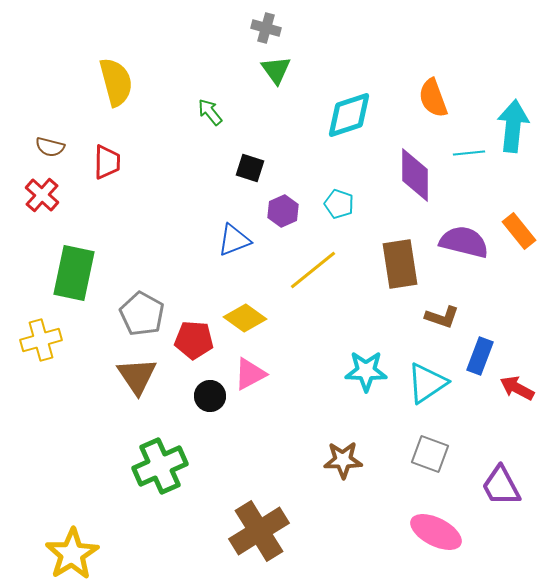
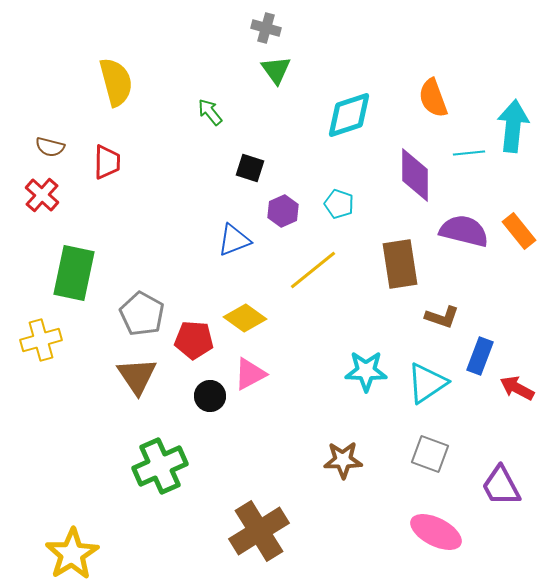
purple semicircle: moved 11 px up
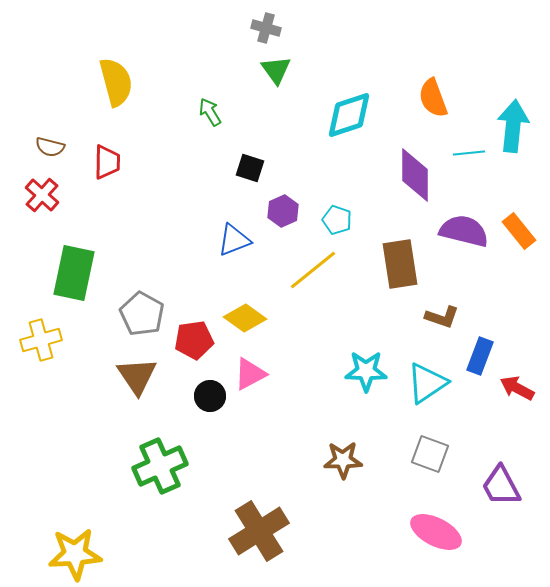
green arrow: rotated 8 degrees clockwise
cyan pentagon: moved 2 px left, 16 px down
red pentagon: rotated 12 degrees counterclockwise
yellow star: moved 3 px right; rotated 28 degrees clockwise
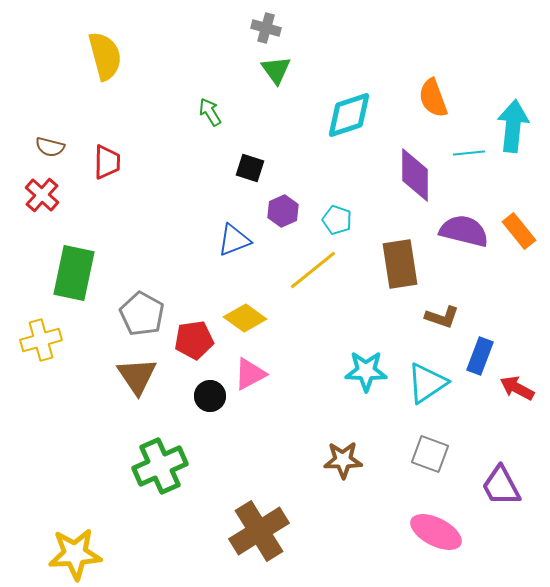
yellow semicircle: moved 11 px left, 26 px up
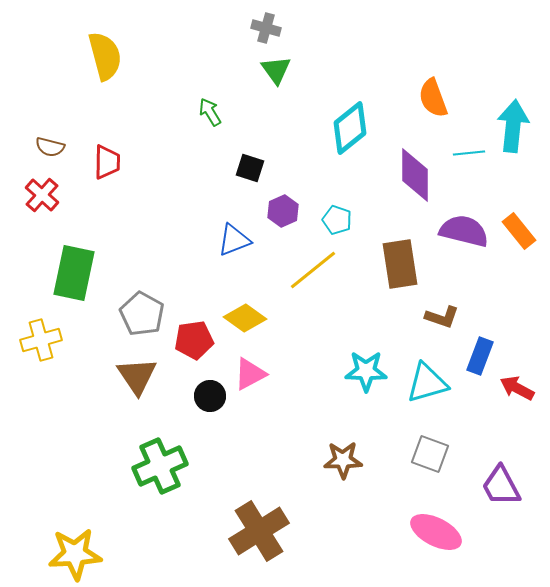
cyan diamond: moved 1 px right, 13 px down; rotated 20 degrees counterclockwise
cyan triangle: rotated 18 degrees clockwise
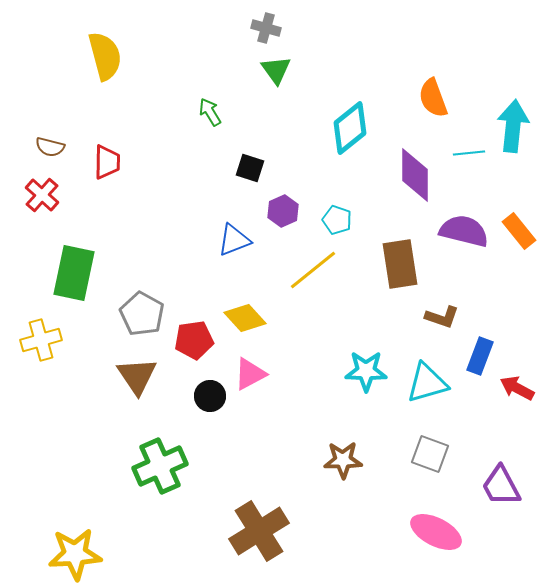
yellow diamond: rotated 12 degrees clockwise
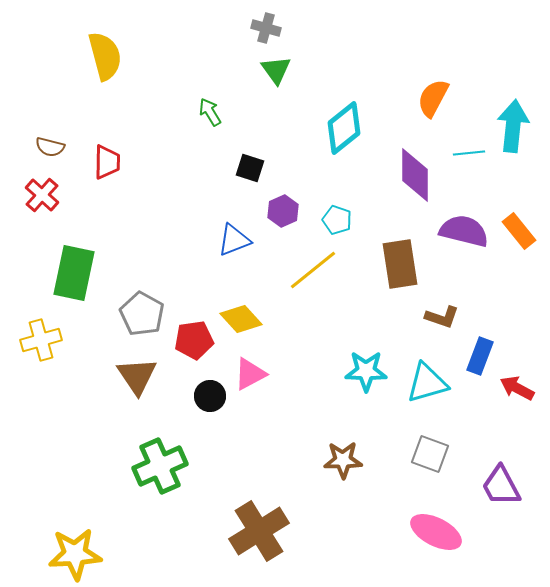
orange semicircle: rotated 48 degrees clockwise
cyan diamond: moved 6 px left
yellow diamond: moved 4 px left, 1 px down
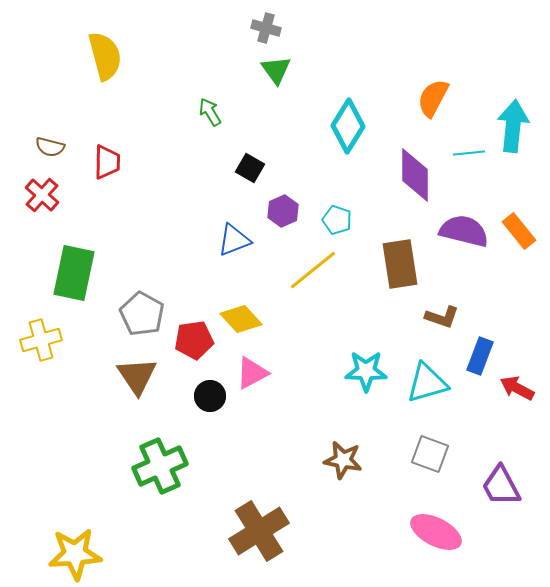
cyan diamond: moved 4 px right, 2 px up; rotated 20 degrees counterclockwise
black square: rotated 12 degrees clockwise
pink triangle: moved 2 px right, 1 px up
brown star: rotated 12 degrees clockwise
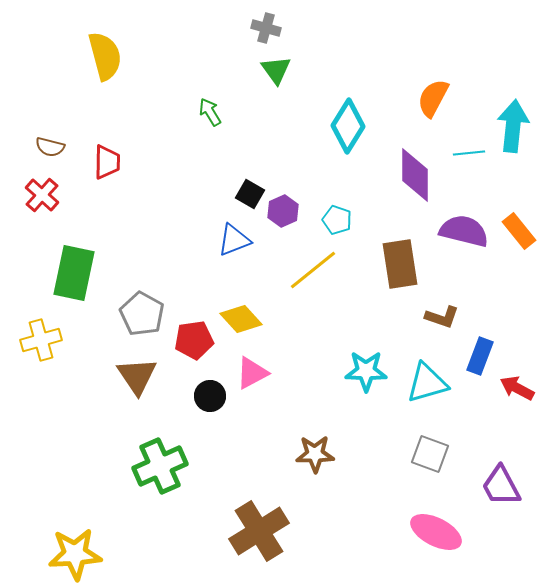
black square: moved 26 px down
brown star: moved 28 px left, 6 px up; rotated 12 degrees counterclockwise
